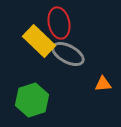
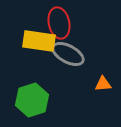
yellow rectangle: rotated 36 degrees counterclockwise
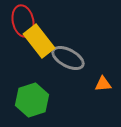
red ellipse: moved 36 px left, 2 px up
yellow rectangle: rotated 44 degrees clockwise
gray ellipse: moved 4 px down
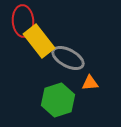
red ellipse: rotated 8 degrees clockwise
orange triangle: moved 13 px left, 1 px up
green hexagon: moved 26 px right
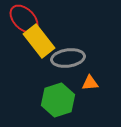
red ellipse: moved 1 px right, 2 px up; rotated 40 degrees counterclockwise
gray ellipse: rotated 36 degrees counterclockwise
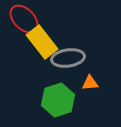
yellow rectangle: moved 3 px right, 1 px down
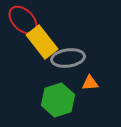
red ellipse: moved 1 px left, 1 px down
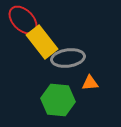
green hexagon: rotated 24 degrees clockwise
